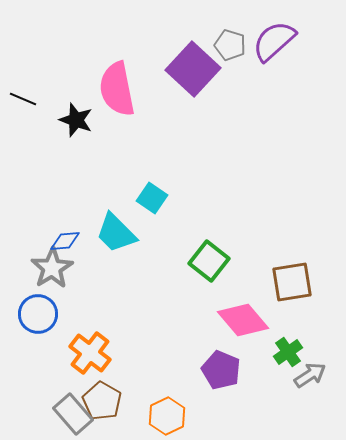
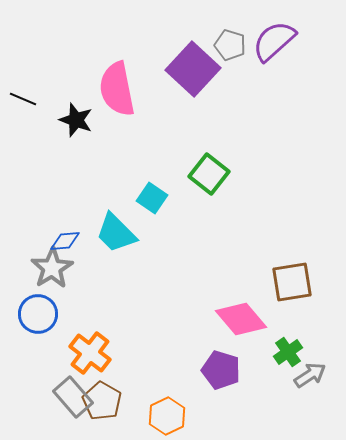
green square: moved 87 px up
pink diamond: moved 2 px left, 1 px up
purple pentagon: rotated 6 degrees counterclockwise
gray rectangle: moved 17 px up
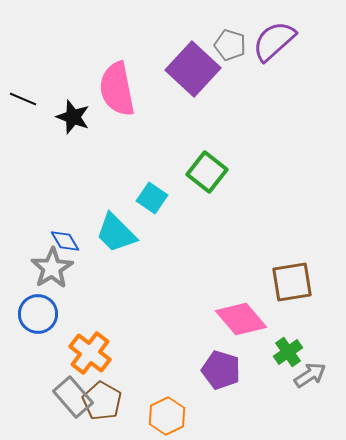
black star: moved 3 px left, 3 px up
green square: moved 2 px left, 2 px up
blue diamond: rotated 64 degrees clockwise
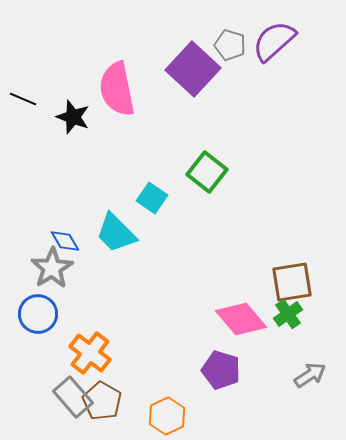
green cross: moved 38 px up
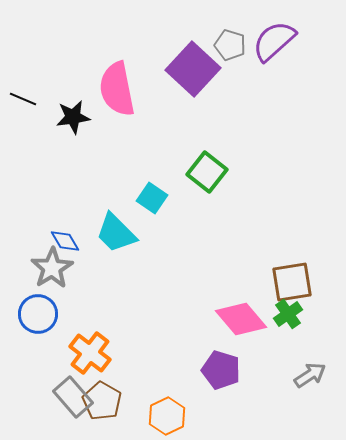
black star: rotated 28 degrees counterclockwise
